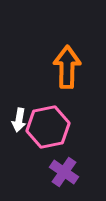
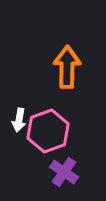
pink hexagon: moved 4 px down; rotated 9 degrees counterclockwise
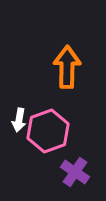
purple cross: moved 11 px right
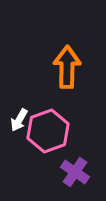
white arrow: rotated 20 degrees clockwise
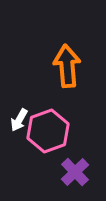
orange arrow: moved 1 px up; rotated 6 degrees counterclockwise
purple cross: rotated 12 degrees clockwise
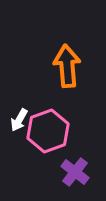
purple cross: rotated 8 degrees counterclockwise
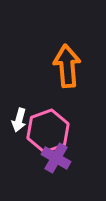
white arrow: rotated 15 degrees counterclockwise
purple cross: moved 19 px left, 14 px up; rotated 8 degrees counterclockwise
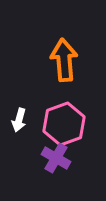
orange arrow: moved 3 px left, 6 px up
pink hexagon: moved 16 px right, 7 px up
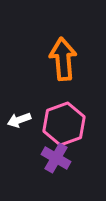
orange arrow: moved 1 px left, 1 px up
white arrow: rotated 55 degrees clockwise
